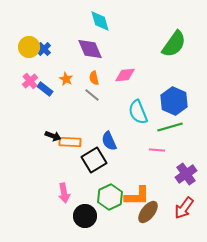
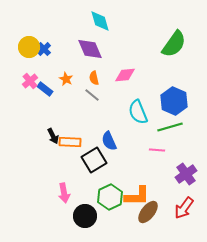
black arrow: rotated 42 degrees clockwise
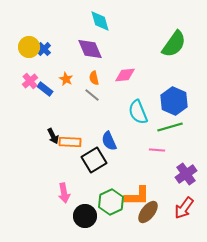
green hexagon: moved 1 px right, 5 px down
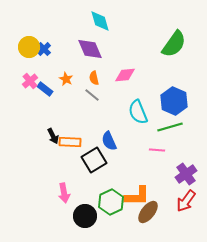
red arrow: moved 2 px right, 7 px up
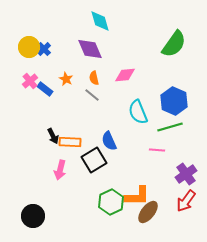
pink arrow: moved 4 px left, 23 px up; rotated 24 degrees clockwise
black circle: moved 52 px left
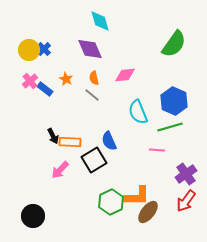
yellow circle: moved 3 px down
pink arrow: rotated 30 degrees clockwise
